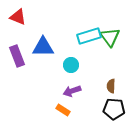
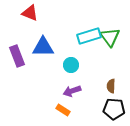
red triangle: moved 12 px right, 4 px up
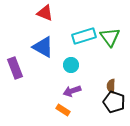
red triangle: moved 15 px right
cyan rectangle: moved 5 px left
blue triangle: rotated 30 degrees clockwise
purple rectangle: moved 2 px left, 12 px down
black pentagon: moved 7 px up; rotated 15 degrees clockwise
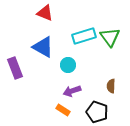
cyan circle: moved 3 px left
black pentagon: moved 17 px left, 10 px down
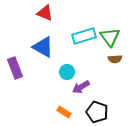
cyan circle: moved 1 px left, 7 px down
brown semicircle: moved 4 px right, 27 px up; rotated 96 degrees counterclockwise
purple arrow: moved 9 px right, 4 px up; rotated 12 degrees counterclockwise
orange rectangle: moved 1 px right, 2 px down
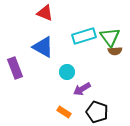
brown semicircle: moved 8 px up
purple arrow: moved 1 px right, 2 px down
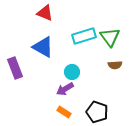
brown semicircle: moved 14 px down
cyan circle: moved 5 px right
purple arrow: moved 17 px left
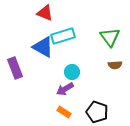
cyan rectangle: moved 21 px left
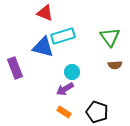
blue triangle: rotated 15 degrees counterclockwise
